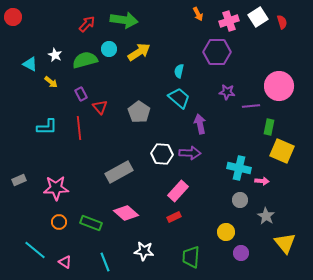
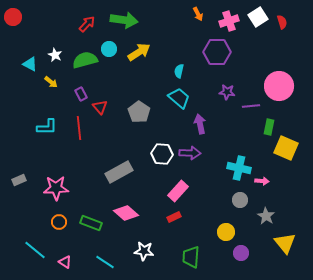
yellow square at (282, 151): moved 4 px right, 3 px up
cyan line at (105, 262): rotated 36 degrees counterclockwise
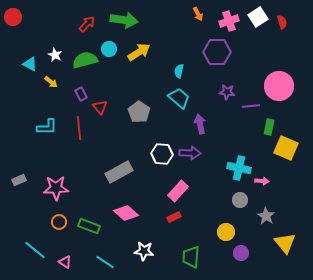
green rectangle at (91, 223): moved 2 px left, 3 px down
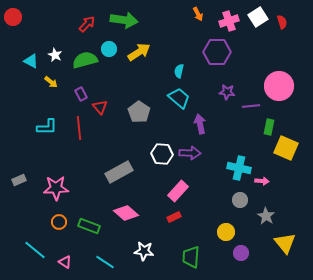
cyan triangle at (30, 64): moved 1 px right, 3 px up
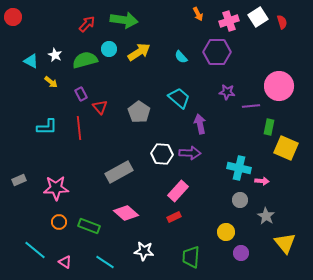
cyan semicircle at (179, 71): moved 2 px right, 14 px up; rotated 56 degrees counterclockwise
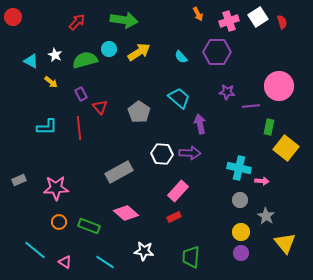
red arrow at (87, 24): moved 10 px left, 2 px up
yellow square at (286, 148): rotated 15 degrees clockwise
yellow circle at (226, 232): moved 15 px right
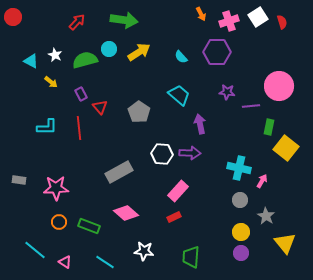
orange arrow at (198, 14): moved 3 px right
cyan trapezoid at (179, 98): moved 3 px up
gray rectangle at (19, 180): rotated 32 degrees clockwise
pink arrow at (262, 181): rotated 64 degrees counterclockwise
